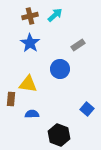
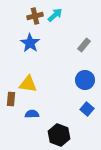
brown cross: moved 5 px right
gray rectangle: moved 6 px right; rotated 16 degrees counterclockwise
blue circle: moved 25 px right, 11 px down
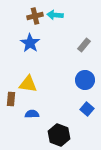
cyan arrow: rotated 133 degrees counterclockwise
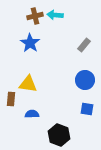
blue square: rotated 32 degrees counterclockwise
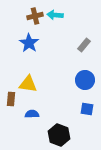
blue star: moved 1 px left
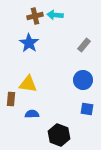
blue circle: moved 2 px left
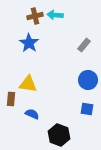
blue circle: moved 5 px right
blue semicircle: rotated 24 degrees clockwise
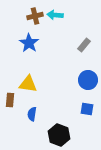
brown rectangle: moved 1 px left, 1 px down
blue semicircle: rotated 104 degrees counterclockwise
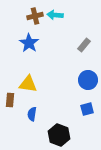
blue square: rotated 24 degrees counterclockwise
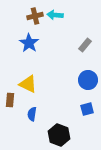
gray rectangle: moved 1 px right
yellow triangle: rotated 18 degrees clockwise
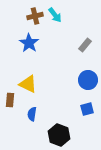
cyan arrow: rotated 133 degrees counterclockwise
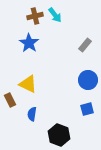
brown rectangle: rotated 32 degrees counterclockwise
